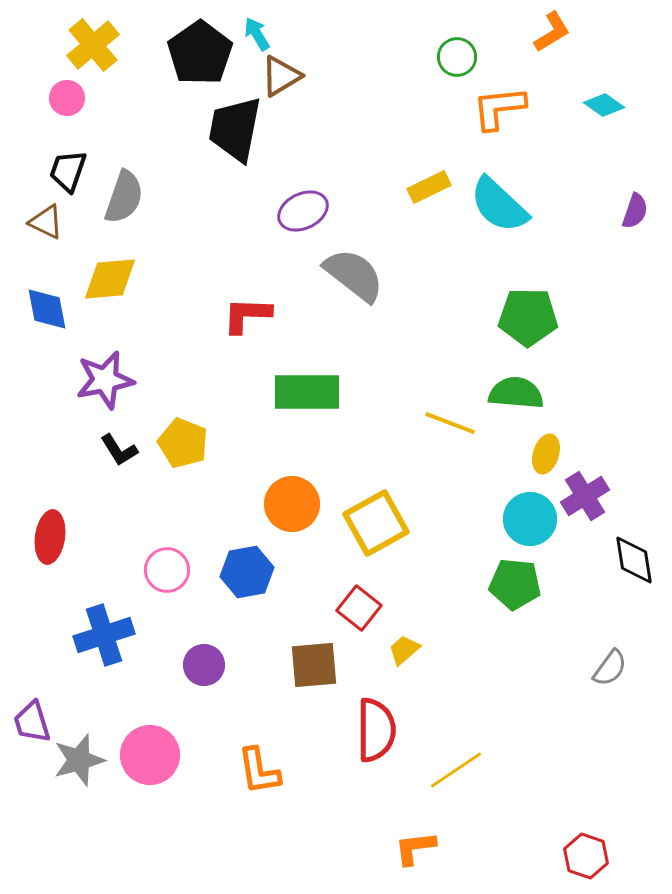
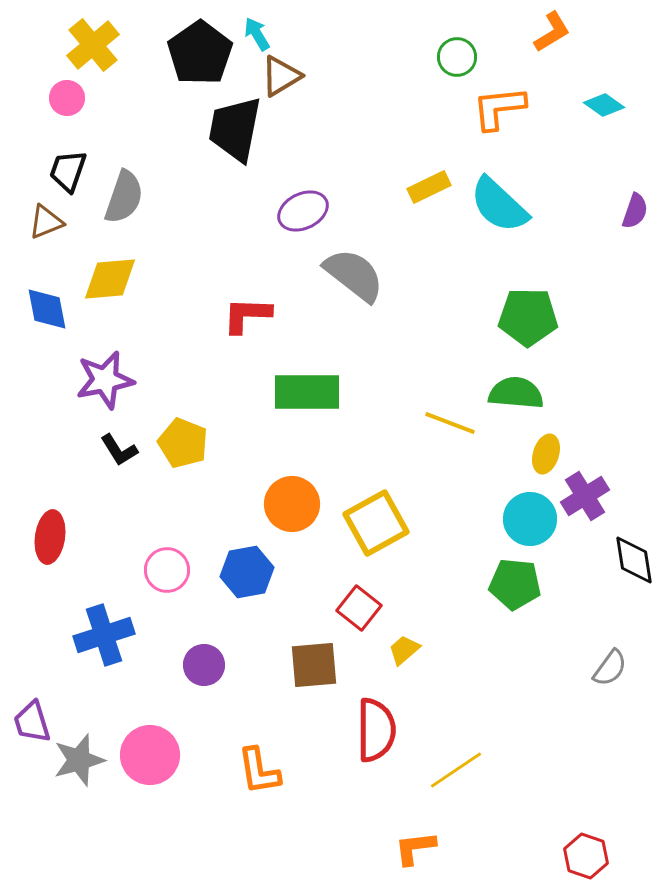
brown triangle at (46, 222): rotated 48 degrees counterclockwise
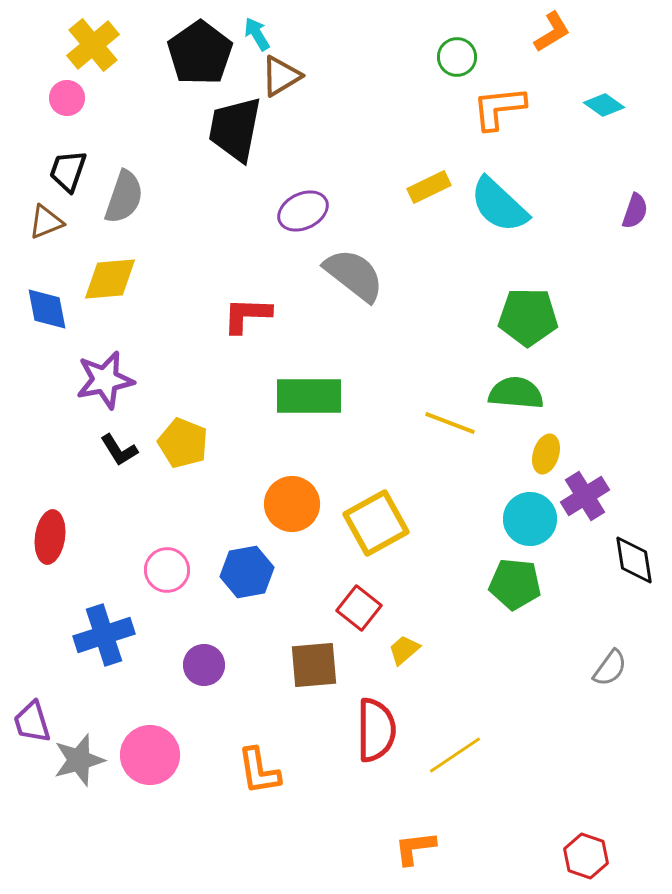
green rectangle at (307, 392): moved 2 px right, 4 px down
yellow line at (456, 770): moved 1 px left, 15 px up
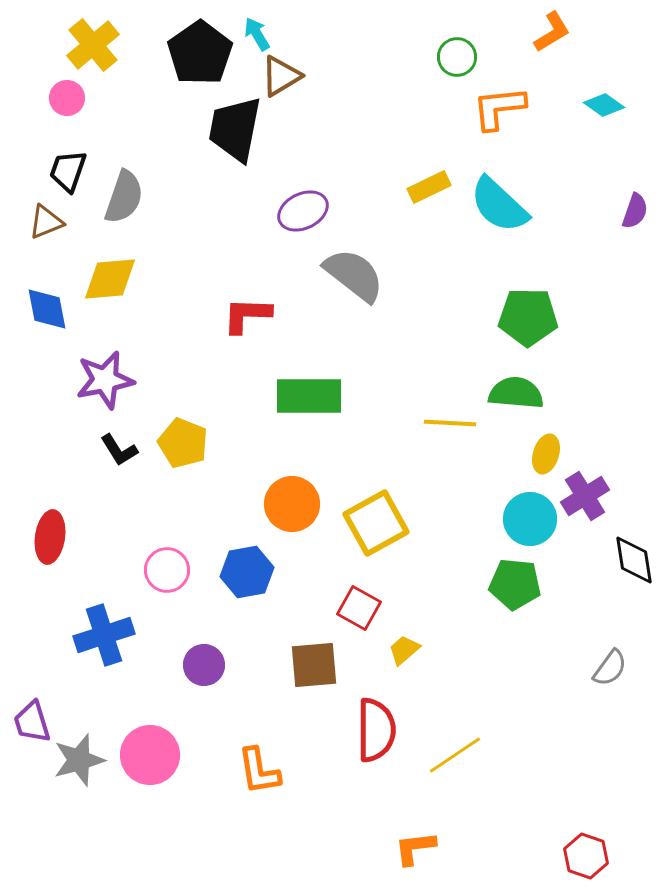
yellow line at (450, 423): rotated 18 degrees counterclockwise
red square at (359, 608): rotated 9 degrees counterclockwise
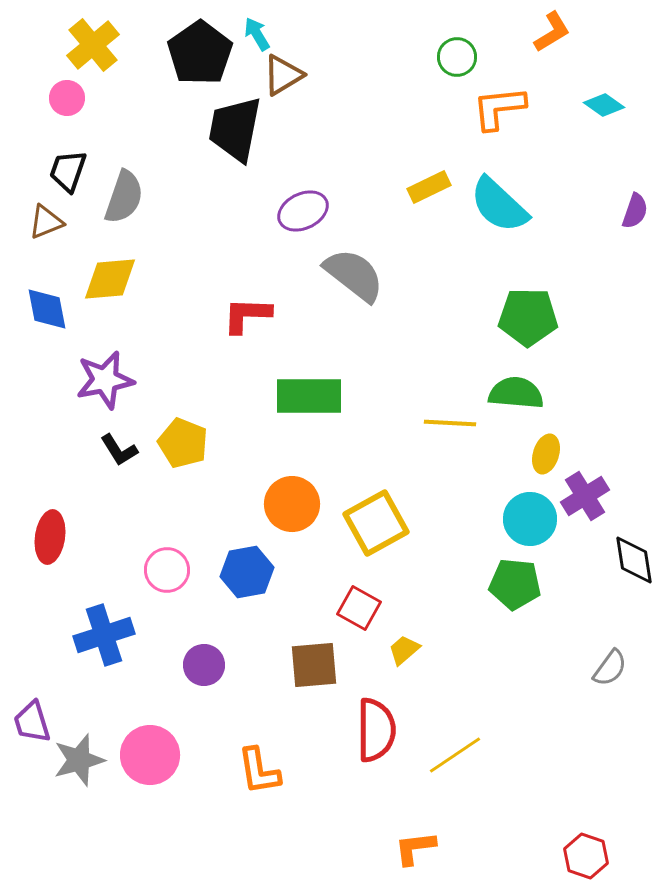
brown triangle at (281, 76): moved 2 px right, 1 px up
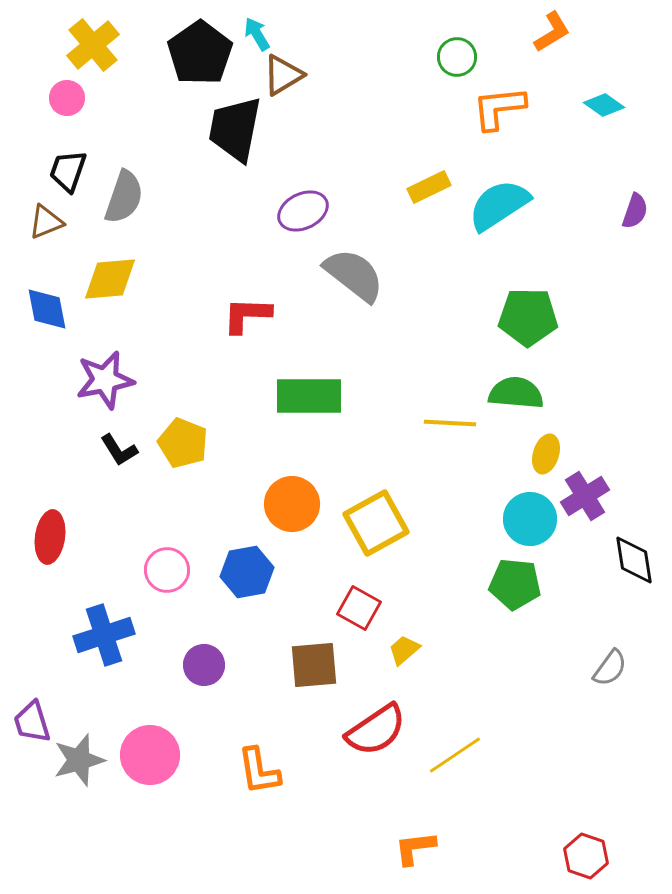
cyan semicircle at (499, 205): rotated 104 degrees clockwise
red semicircle at (376, 730): rotated 56 degrees clockwise
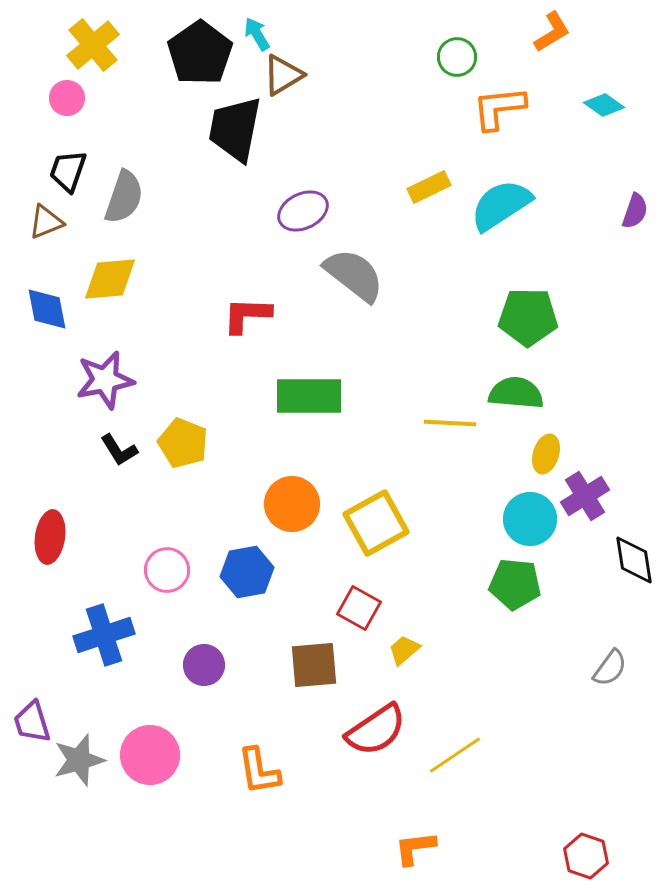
cyan semicircle at (499, 205): moved 2 px right
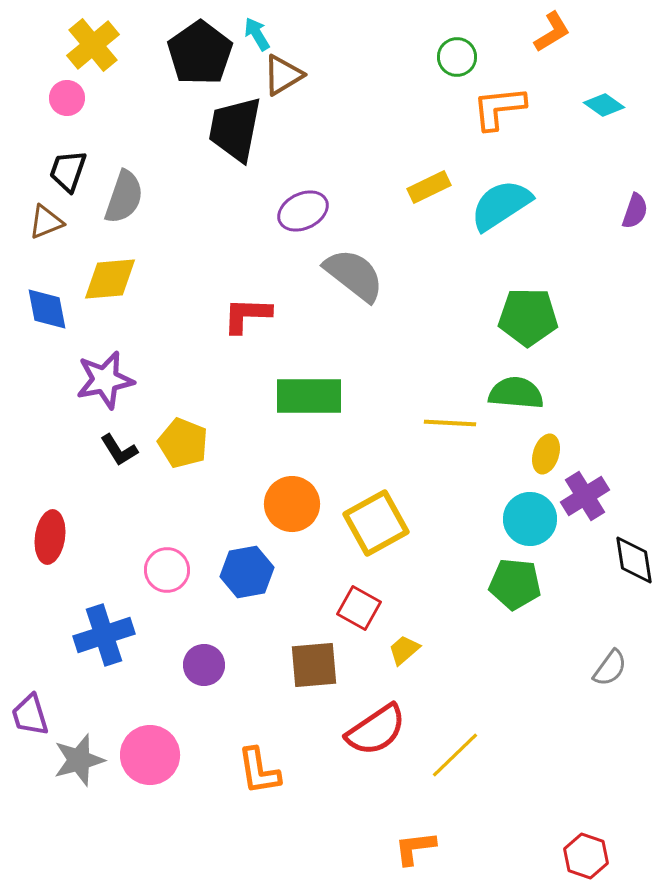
purple trapezoid at (32, 722): moved 2 px left, 7 px up
yellow line at (455, 755): rotated 10 degrees counterclockwise
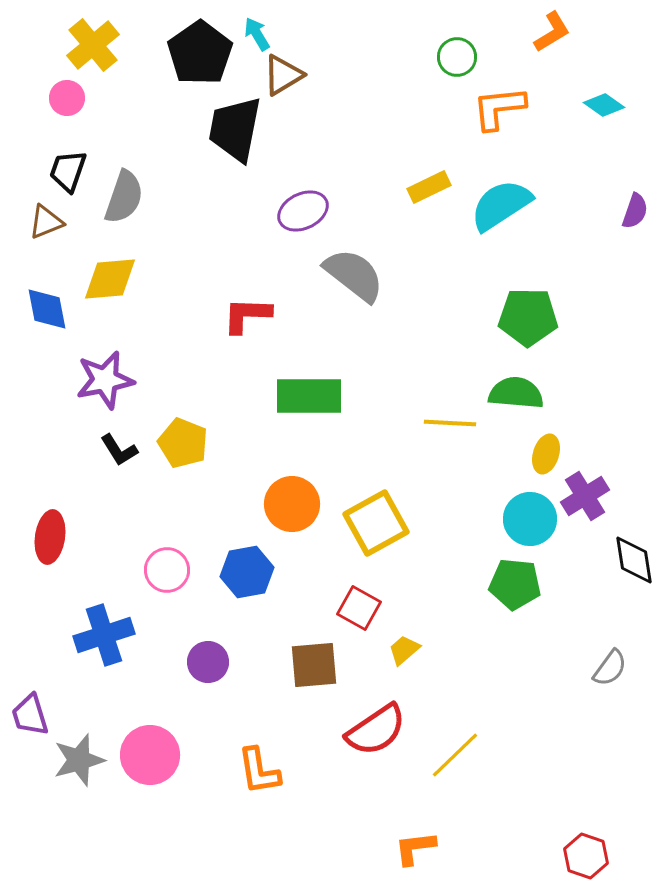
purple circle at (204, 665): moved 4 px right, 3 px up
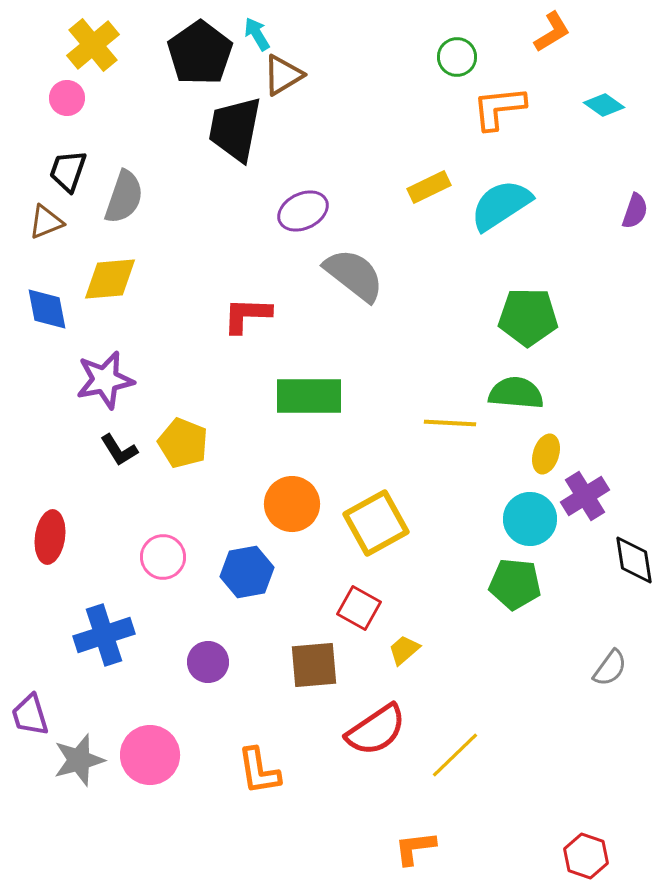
pink circle at (167, 570): moved 4 px left, 13 px up
